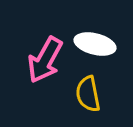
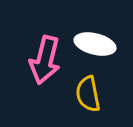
pink arrow: rotated 15 degrees counterclockwise
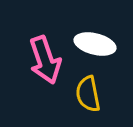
pink arrow: rotated 33 degrees counterclockwise
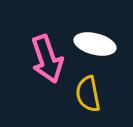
pink arrow: moved 2 px right, 1 px up
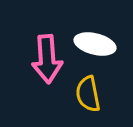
pink arrow: rotated 15 degrees clockwise
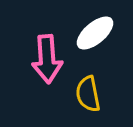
white ellipse: moved 11 px up; rotated 54 degrees counterclockwise
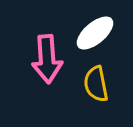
yellow semicircle: moved 8 px right, 10 px up
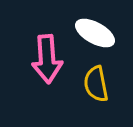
white ellipse: rotated 69 degrees clockwise
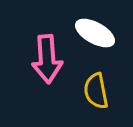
yellow semicircle: moved 7 px down
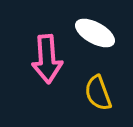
yellow semicircle: moved 2 px right, 2 px down; rotated 9 degrees counterclockwise
